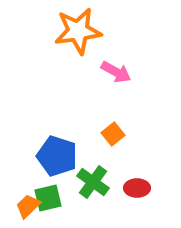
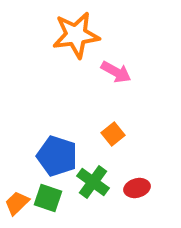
orange star: moved 2 px left, 4 px down
red ellipse: rotated 15 degrees counterclockwise
green square: rotated 32 degrees clockwise
orange trapezoid: moved 11 px left, 3 px up
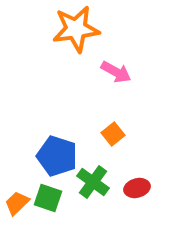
orange star: moved 6 px up
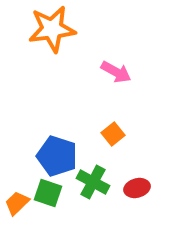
orange star: moved 24 px left
green cross: rotated 8 degrees counterclockwise
green square: moved 5 px up
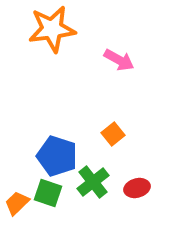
pink arrow: moved 3 px right, 12 px up
green cross: rotated 24 degrees clockwise
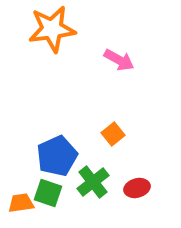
blue pentagon: rotated 30 degrees clockwise
orange trapezoid: moved 4 px right; rotated 36 degrees clockwise
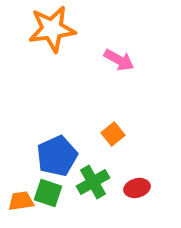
green cross: rotated 8 degrees clockwise
orange trapezoid: moved 2 px up
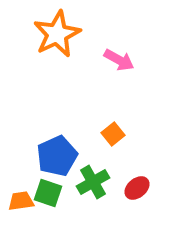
orange star: moved 5 px right, 5 px down; rotated 18 degrees counterclockwise
red ellipse: rotated 25 degrees counterclockwise
